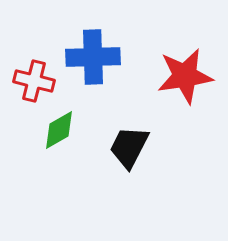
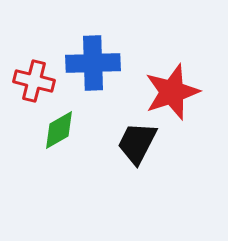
blue cross: moved 6 px down
red star: moved 13 px left, 16 px down; rotated 10 degrees counterclockwise
black trapezoid: moved 8 px right, 4 px up
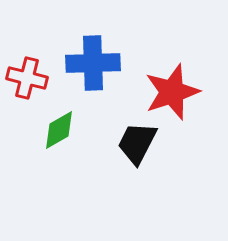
red cross: moved 7 px left, 3 px up
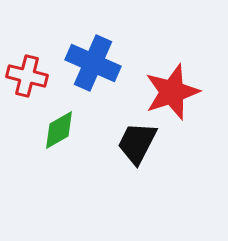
blue cross: rotated 26 degrees clockwise
red cross: moved 2 px up
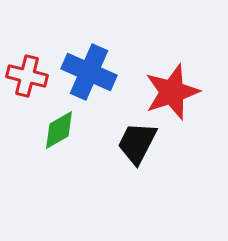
blue cross: moved 4 px left, 9 px down
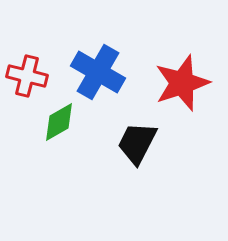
blue cross: moved 9 px right; rotated 6 degrees clockwise
red star: moved 10 px right, 9 px up
green diamond: moved 8 px up
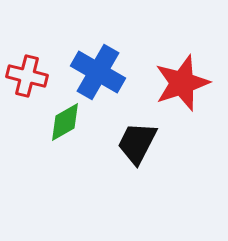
green diamond: moved 6 px right
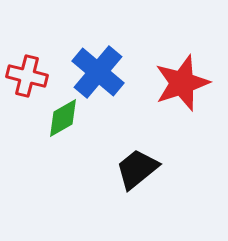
blue cross: rotated 10 degrees clockwise
green diamond: moved 2 px left, 4 px up
black trapezoid: moved 26 px down; rotated 24 degrees clockwise
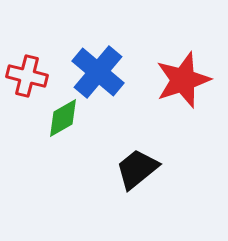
red star: moved 1 px right, 3 px up
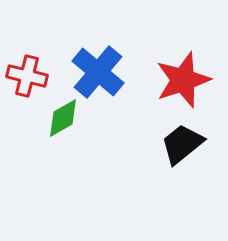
black trapezoid: moved 45 px right, 25 px up
